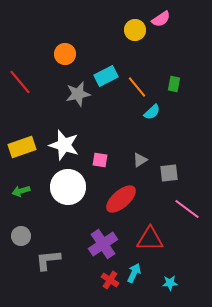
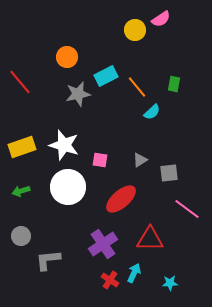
orange circle: moved 2 px right, 3 px down
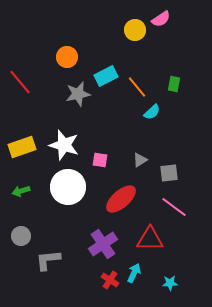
pink line: moved 13 px left, 2 px up
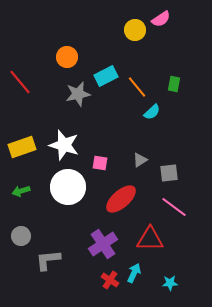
pink square: moved 3 px down
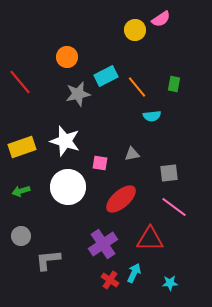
cyan semicircle: moved 4 px down; rotated 36 degrees clockwise
white star: moved 1 px right, 4 px up
gray triangle: moved 8 px left, 6 px up; rotated 21 degrees clockwise
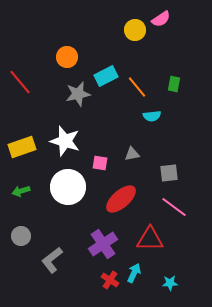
gray L-shape: moved 4 px right; rotated 32 degrees counterclockwise
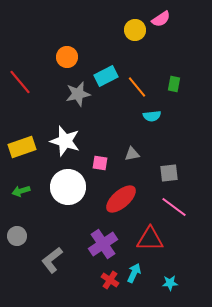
gray circle: moved 4 px left
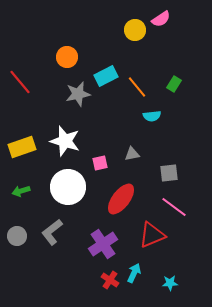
green rectangle: rotated 21 degrees clockwise
pink square: rotated 21 degrees counterclockwise
red ellipse: rotated 12 degrees counterclockwise
red triangle: moved 2 px right, 4 px up; rotated 24 degrees counterclockwise
gray L-shape: moved 28 px up
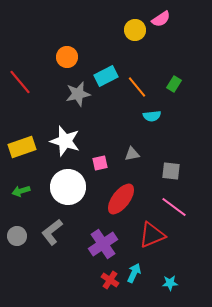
gray square: moved 2 px right, 2 px up; rotated 12 degrees clockwise
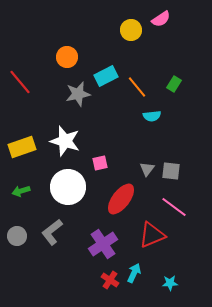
yellow circle: moved 4 px left
gray triangle: moved 15 px right, 15 px down; rotated 42 degrees counterclockwise
